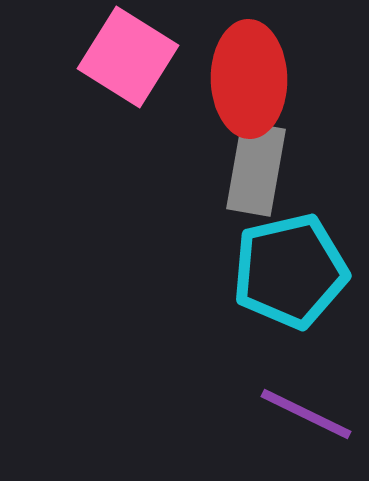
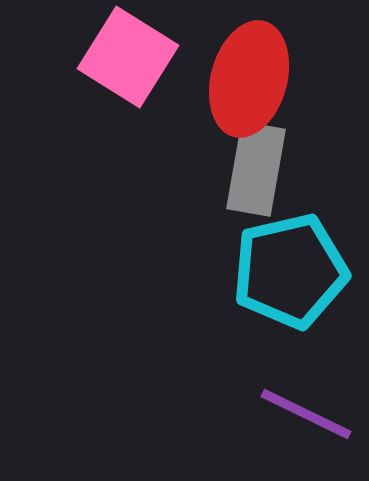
red ellipse: rotated 16 degrees clockwise
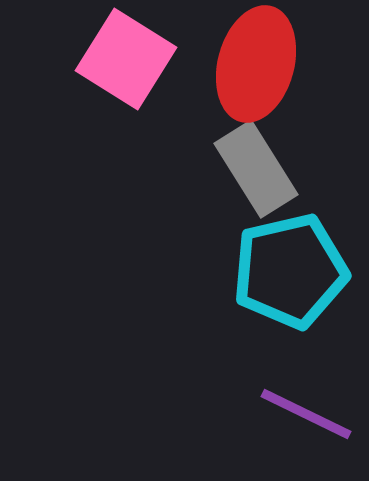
pink square: moved 2 px left, 2 px down
red ellipse: moved 7 px right, 15 px up
gray rectangle: rotated 42 degrees counterclockwise
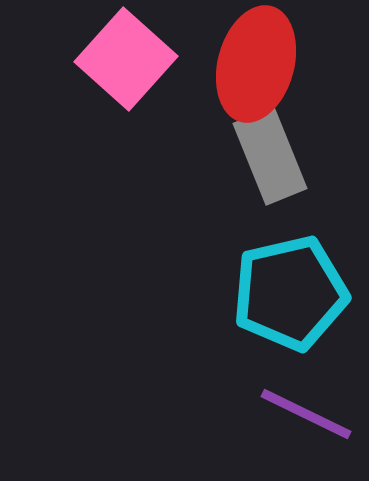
pink square: rotated 10 degrees clockwise
gray rectangle: moved 14 px right, 13 px up; rotated 10 degrees clockwise
cyan pentagon: moved 22 px down
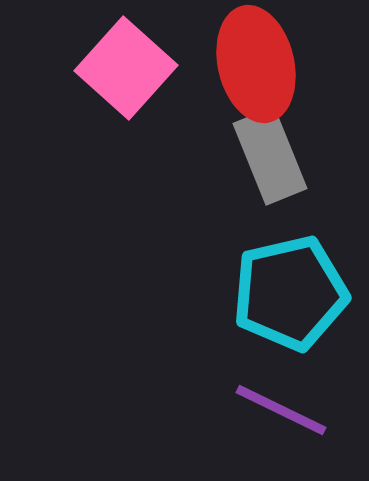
pink square: moved 9 px down
red ellipse: rotated 28 degrees counterclockwise
purple line: moved 25 px left, 4 px up
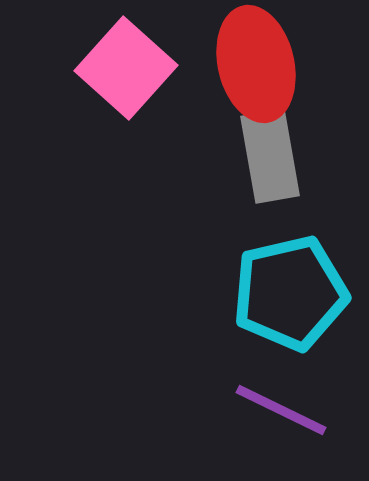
gray rectangle: rotated 12 degrees clockwise
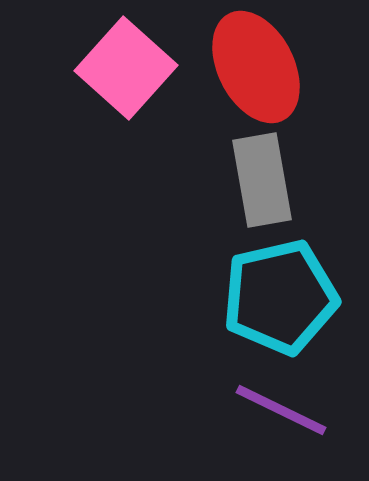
red ellipse: moved 3 px down; rotated 14 degrees counterclockwise
gray rectangle: moved 8 px left, 24 px down
cyan pentagon: moved 10 px left, 4 px down
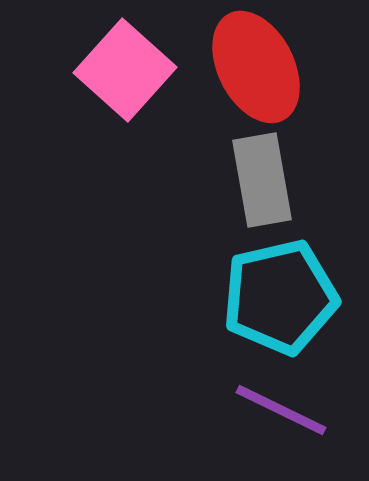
pink square: moved 1 px left, 2 px down
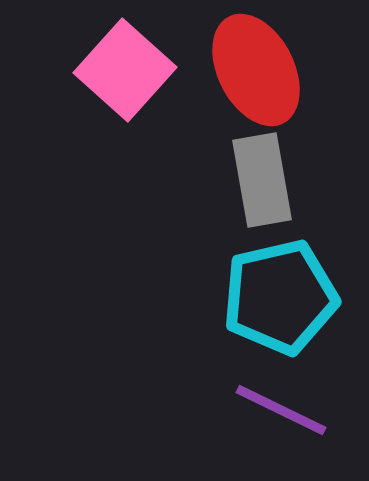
red ellipse: moved 3 px down
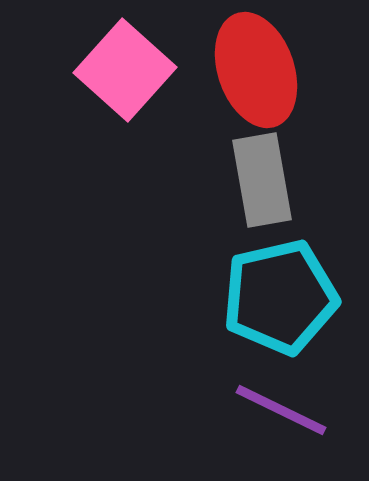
red ellipse: rotated 8 degrees clockwise
